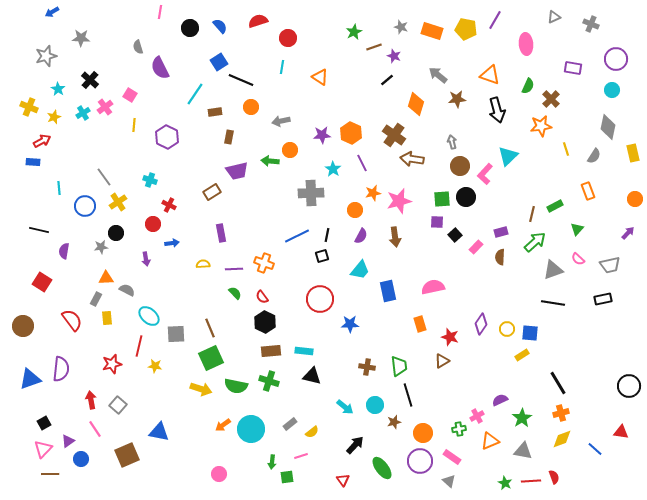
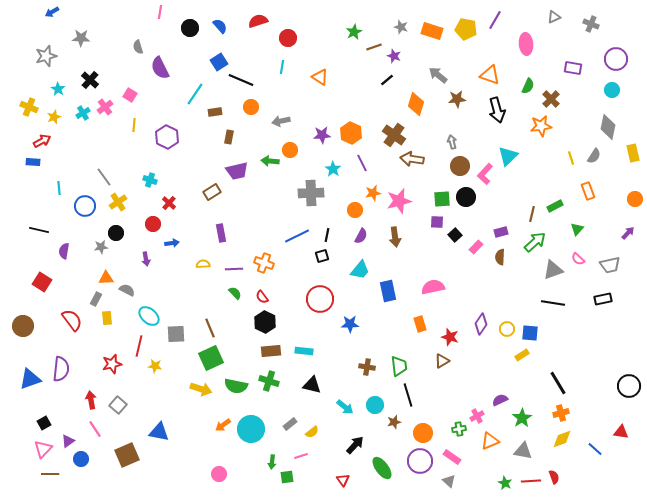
yellow line at (566, 149): moved 5 px right, 9 px down
red cross at (169, 205): moved 2 px up; rotated 16 degrees clockwise
black triangle at (312, 376): moved 9 px down
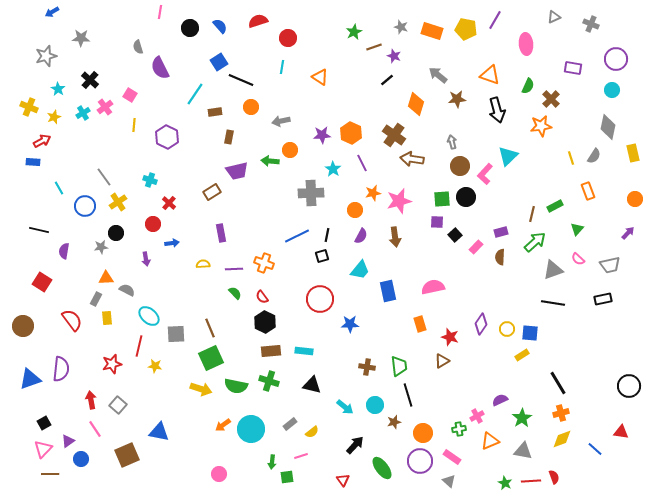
cyan line at (59, 188): rotated 24 degrees counterclockwise
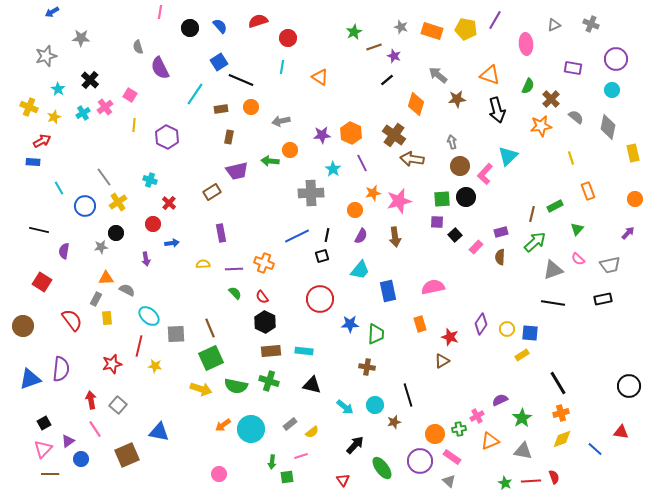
gray triangle at (554, 17): moved 8 px down
brown rectangle at (215, 112): moved 6 px right, 3 px up
gray semicircle at (594, 156): moved 18 px left, 39 px up; rotated 84 degrees counterclockwise
green trapezoid at (399, 366): moved 23 px left, 32 px up; rotated 10 degrees clockwise
orange circle at (423, 433): moved 12 px right, 1 px down
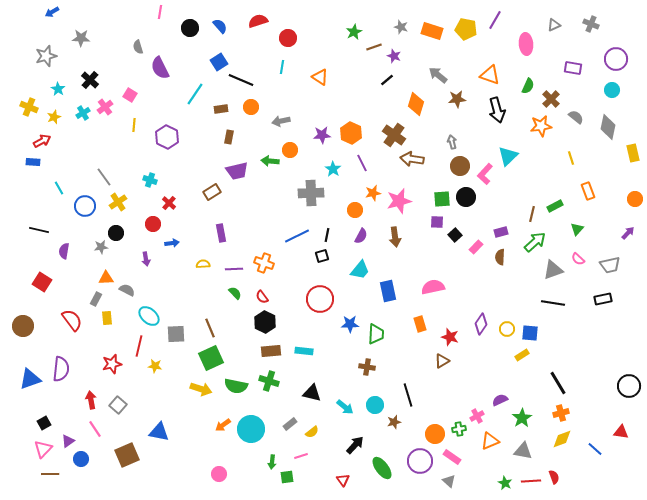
black triangle at (312, 385): moved 8 px down
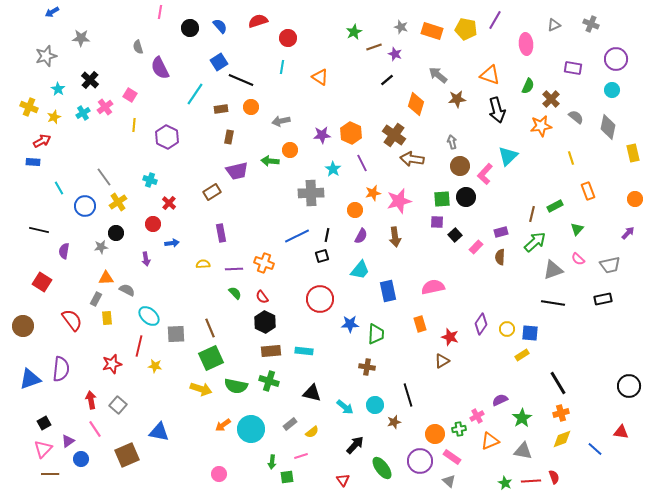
purple star at (394, 56): moved 1 px right, 2 px up
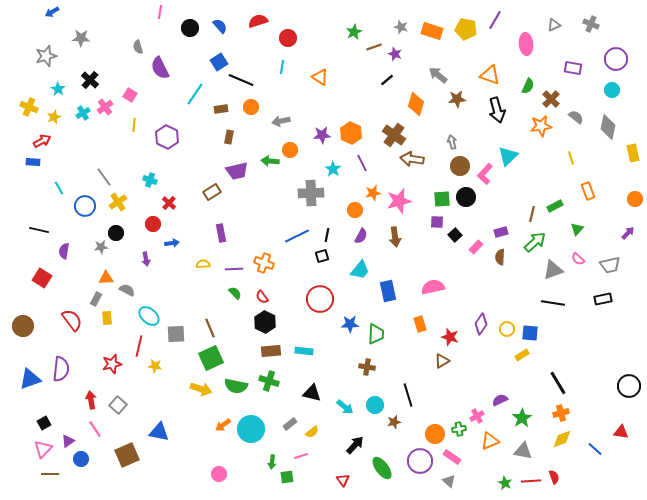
red square at (42, 282): moved 4 px up
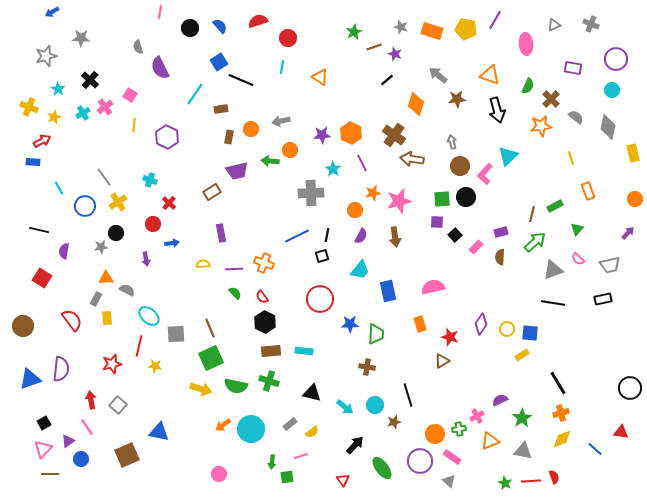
orange circle at (251, 107): moved 22 px down
black circle at (629, 386): moved 1 px right, 2 px down
pink line at (95, 429): moved 8 px left, 2 px up
